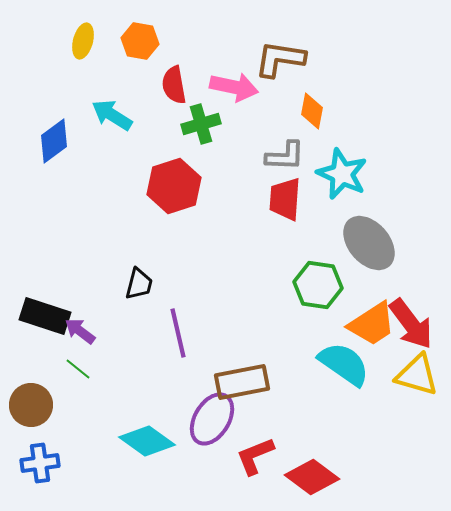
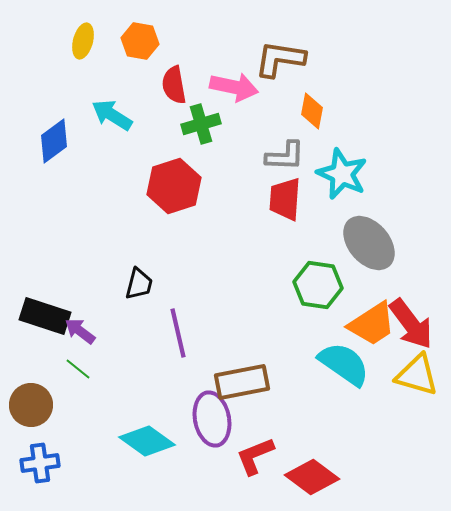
purple ellipse: rotated 42 degrees counterclockwise
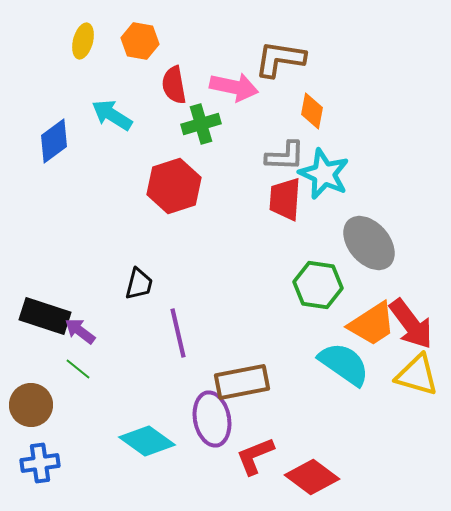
cyan star: moved 18 px left
